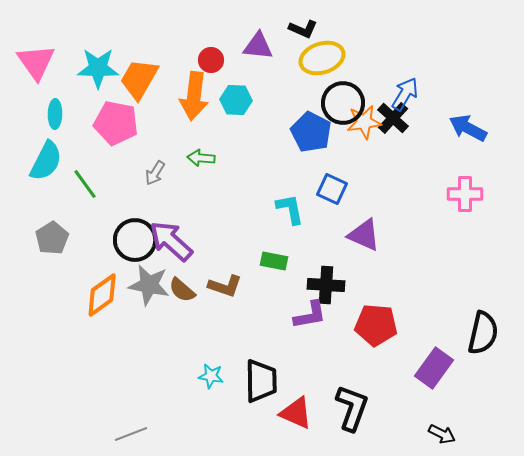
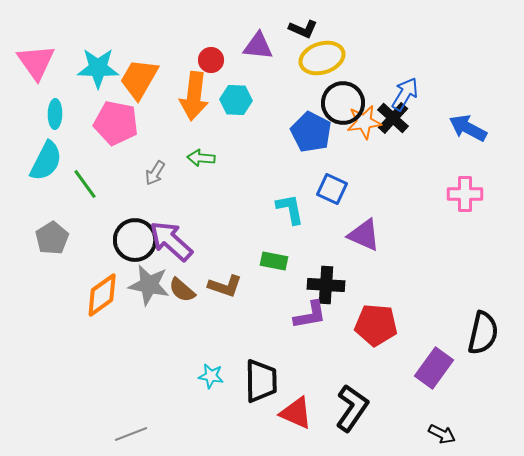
black L-shape at (352, 408): rotated 15 degrees clockwise
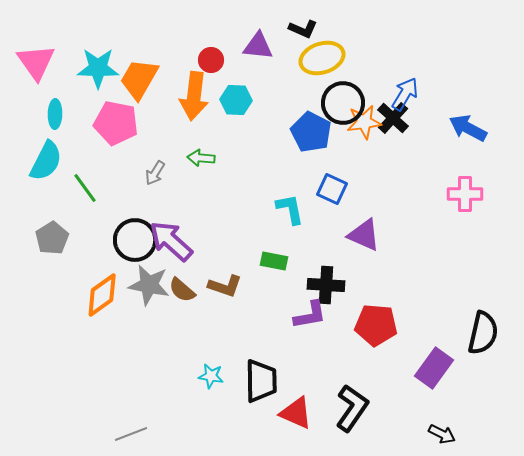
green line at (85, 184): moved 4 px down
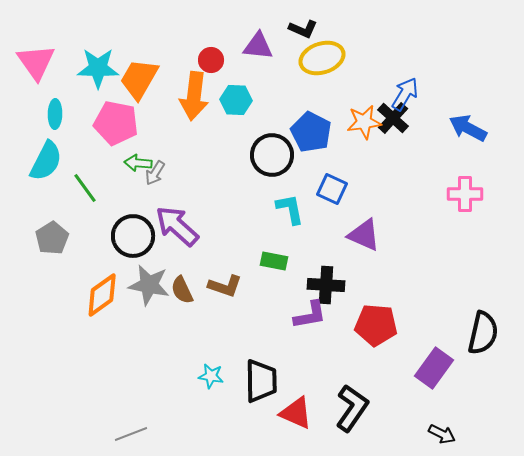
black circle at (343, 103): moved 71 px left, 52 px down
green arrow at (201, 158): moved 63 px left, 5 px down
black circle at (135, 240): moved 2 px left, 4 px up
purple arrow at (171, 241): moved 6 px right, 15 px up
brown semicircle at (182, 290): rotated 24 degrees clockwise
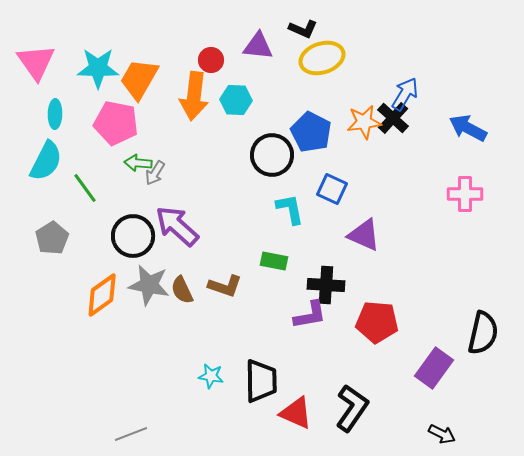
red pentagon at (376, 325): moved 1 px right, 3 px up
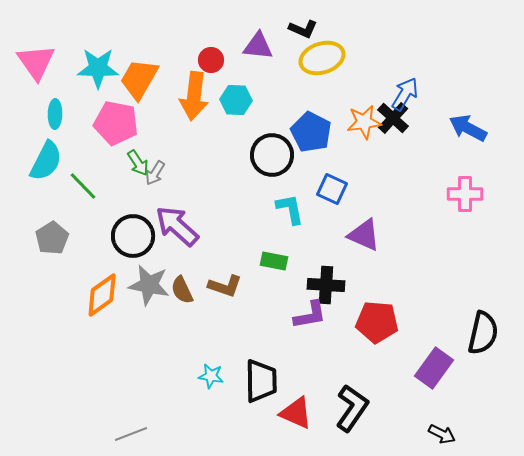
green arrow at (138, 163): rotated 128 degrees counterclockwise
green line at (85, 188): moved 2 px left, 2 px up; rotated 8 degrees counterclockwise
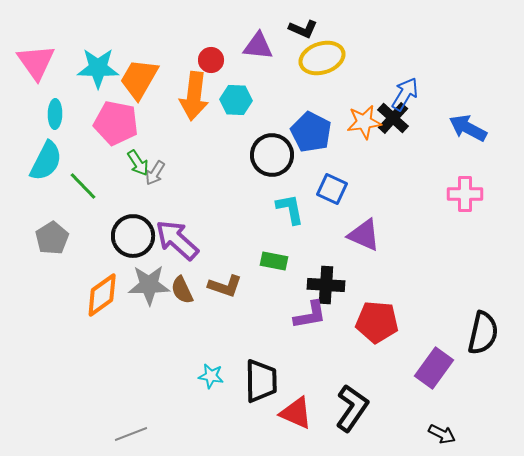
purple arrow at (177, 226): moved 14 px down
gray star at (149, 285): rotated 12 degrees counterclockwise
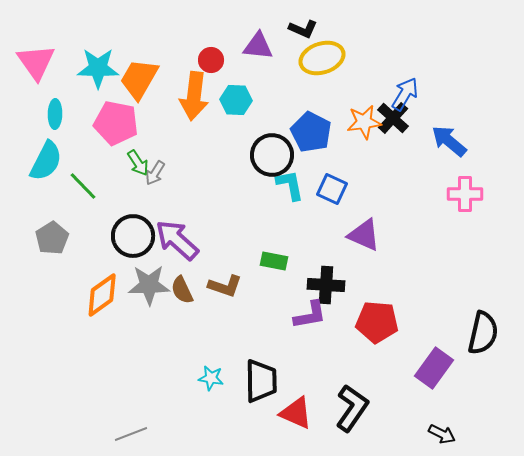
blue arrow at (468, 128): moved 19 px left, 13 px down; rotated 12 degrees clockwise
cyan L-shape at (290, 209): moved 24 px up
cyan star at (211, 376): moved 2 px down
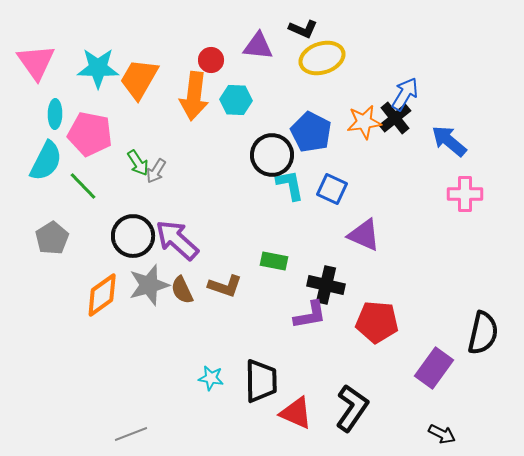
black cross at (393, 118): moved 2 px right; rotated 8 degrees clockwise
pink pentagon at (116, 123): moved 26 px left, 11 px down
gray arrow at (155, 173): moved 1 px right, 2 px up
gray star at (149, 285): rotated 15 degrees counterclockwise
black cross at (326, 285): rotated 9 degrees clockwise
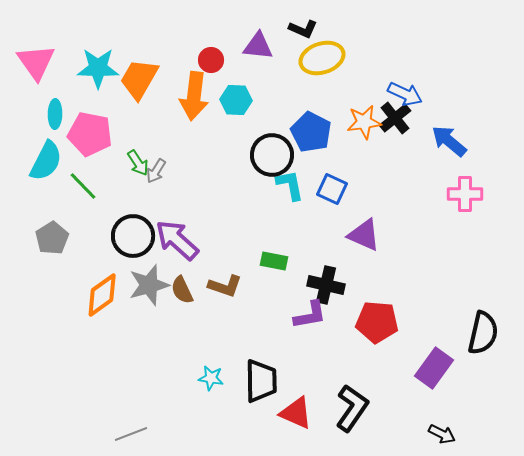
blue arrow at (405, 94): rotated 84 degrees clockwise
